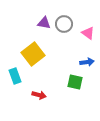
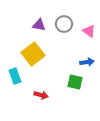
purple triangle: moved 5 px left, 2 px down
pink triangle: moved 1 px right, 2 px up
red arrow: moved 2 px right
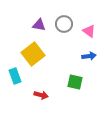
blue arrow: moved 2 px right, 6 px up
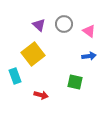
purple triangle: rotated 32 degrees clockwise
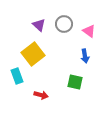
blue arrow: moved 4 px left; rotated 88 degrees clockwise
cyan rectangle: moved 2 px right
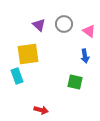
yellow square: moved 5 px left; rotated 30 degrees clockwise
red arrow: moved 15 px down
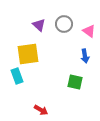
red arrow: rotated 16 degrees clockwise
